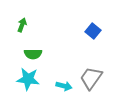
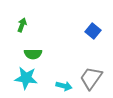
cyan star: moved 2 px left, 1 px up
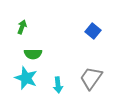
green arrow: moved 2 px down
cyan star: rotated 15 degrees clockwise
cyan arrow: moved 6 px left, 1 px up; rotated 70 degrees clockwise
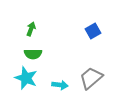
green arrow: moved 9 px right, 2 px down
blue square: rotated 21 degrees clockwise
gray trapezoid: rotated 15 degrees clockwise
cyan arrow: moved 2 px right; rotated 77 degrees counterclockwise
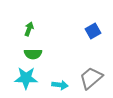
green arrow: moved 2 px left
cyan star: rotated 20 degrees counterclockwise
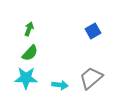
green semicircle: moved 3 px left, 1 px up; rotated 48 degrees counterclockwise
